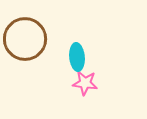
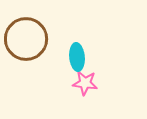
brown circle: moved 1 px right
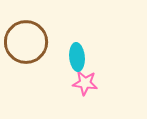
brown circle: moved 3 px down
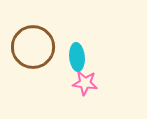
brown circle: moved 7 px right, 5 px down
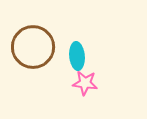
cyan ellipse: moved 1 px up
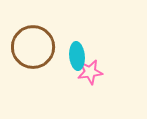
pink star: moved 5 px right, 11 px up; rotated 15 degrees counterclockwise
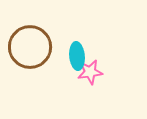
brown circle: moved 3 px left
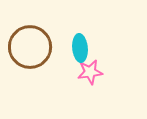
cyan ellipse: moved 3 px right, 8 px up
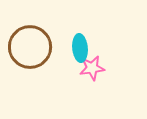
pink star: moved 2 px right, 4 px up
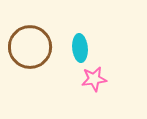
pink star: moved 2 px right, 11 px down
